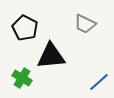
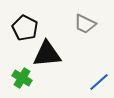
black triangle: moved 4 px left, 2 px up
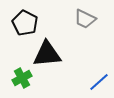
gray trapezoid: moved 5 px up
black pentagon: moved 5 px up
green cross: rotated 30 degrees clockwise
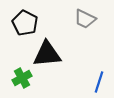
blue line: rotated 30 degrees counterclockwise
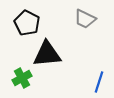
black pentagon: moved 2 px right
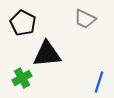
black pentagon: moved 4 px left
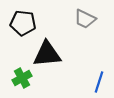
black pentagon: rotated 20 degrees counterclockwise
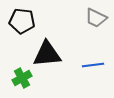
gray trapezoid: moved 11 px right, 1 px up
black pentagon: moved 1 px left, 2 px up
blue line: moved 6 px left, 17 px up; rotated 65 degrees clockwise
